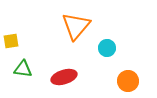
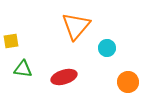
orange circle: moved 1 px down
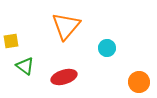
orange triangle: moved 10 px left
green triangle: moved 2 px right, 3 px up; rotated 30 degrees clockwise
orange circle: moved 11 px right
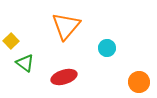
yellow square: rotated 35 degrees counterclockwise
green triangle: moved 3 px up
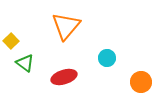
cyan circle: moved 10 px down
orange circle: moved 2 px right
